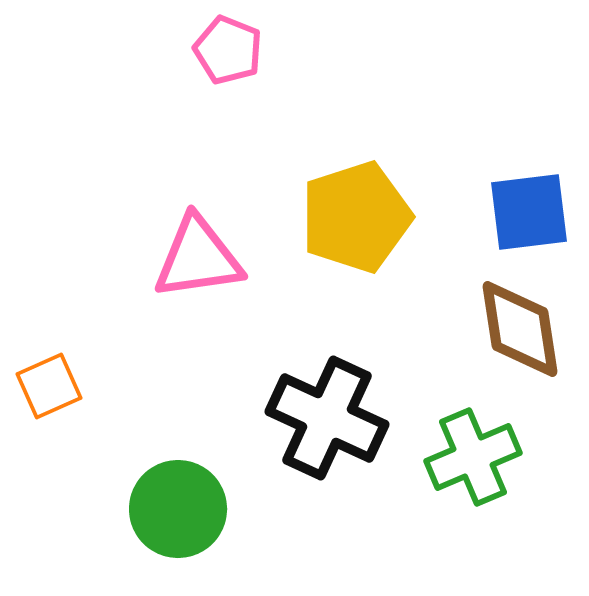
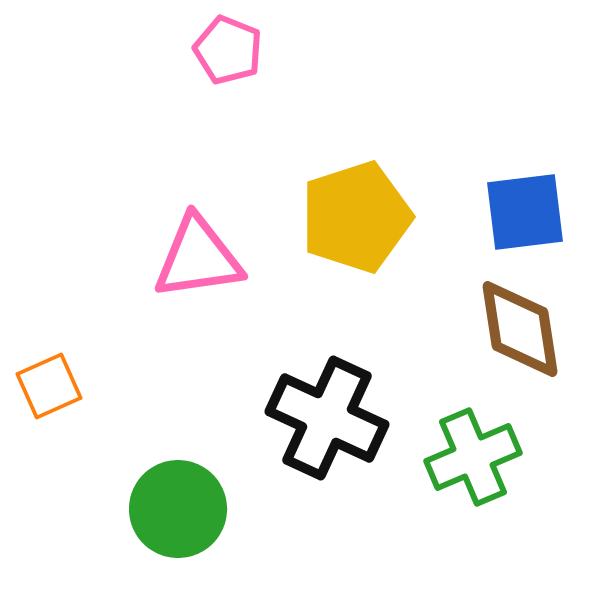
blue square: moved 4 px left
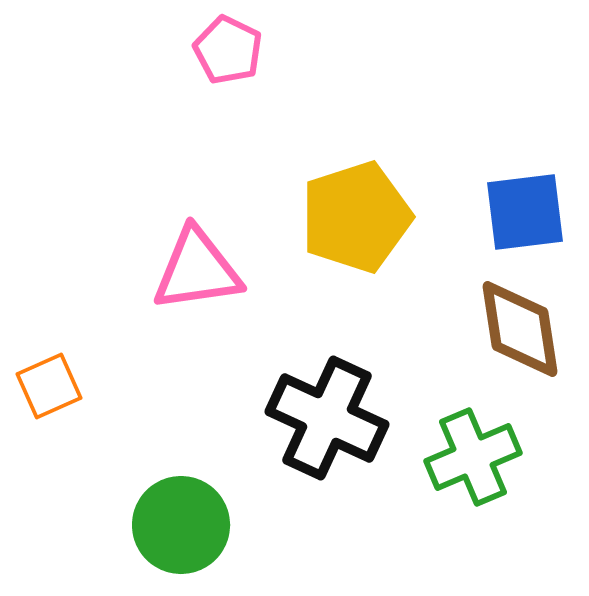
pink pentagon: rotated 4 degrees clockwise
pink triangle: moved 1 px left, 12 px down
green circle: moved 3 px right, 16 px down
